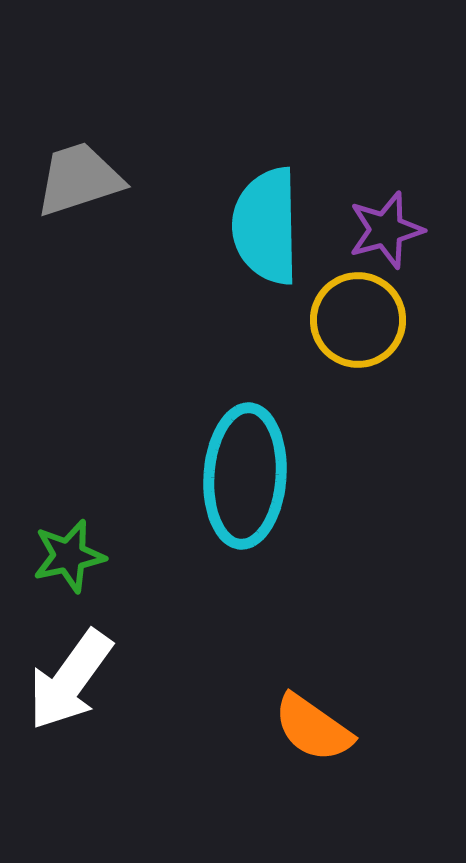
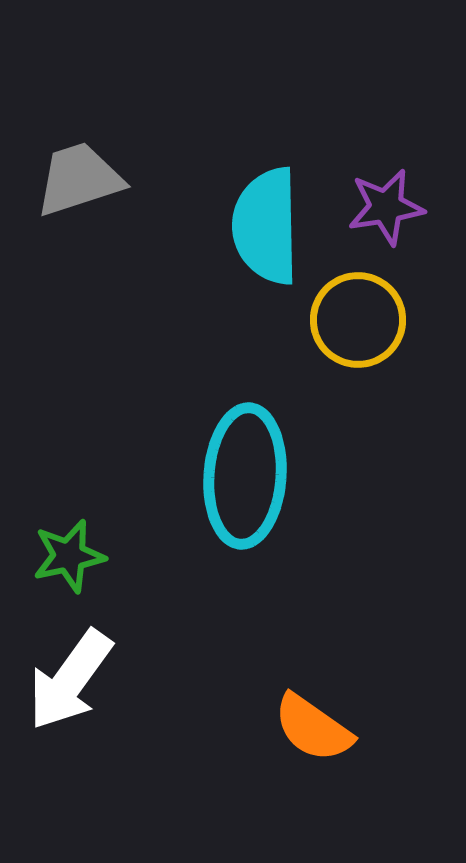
purple star: moved 23 px up; rotated 6 degrees clockwise
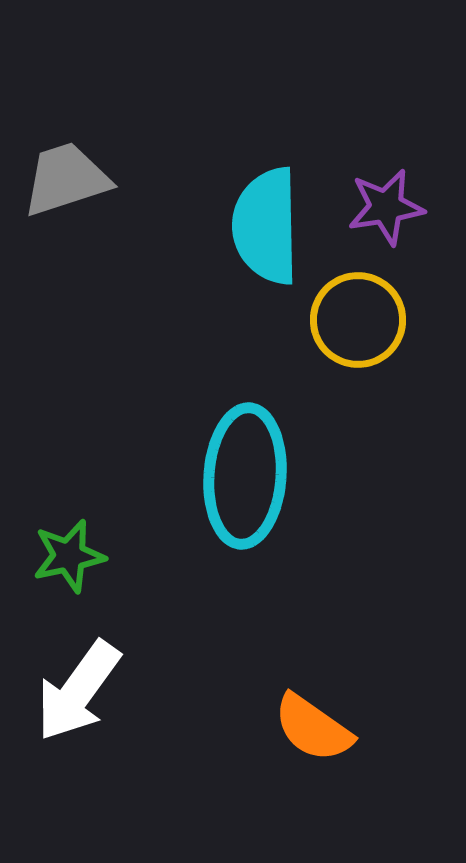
gray trapezoid: moved 13 px left
white arrow: moved 8 px right, 11 px down
